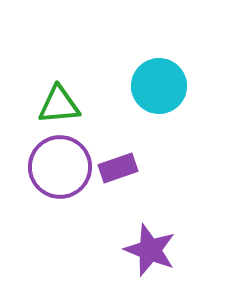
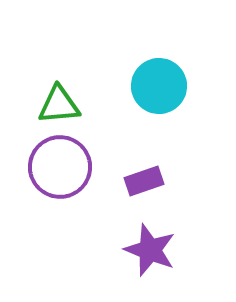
purple rectangle: moved 26 px right, 13 px down
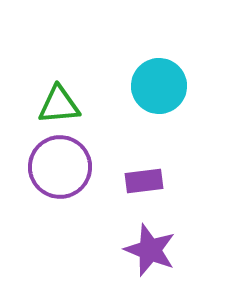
purple rectangle: rotated 12 degrees clockwise
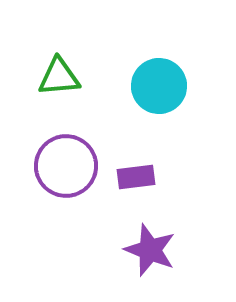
green triangle: moved 28 px up
purple circle: moved 6 px right, 1 px up
purple rectangle: moved 8 px left, 4 px up
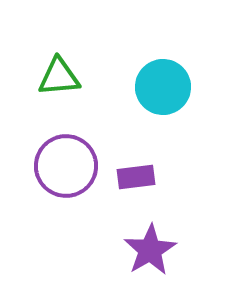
cyan circle: moved 4 px right, 1 px down
purple star: rotated 20 degrees clockwise
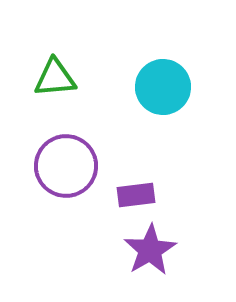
green triangle: moved 4 px left, 1 px down
purple rectangle: moved 18 px down
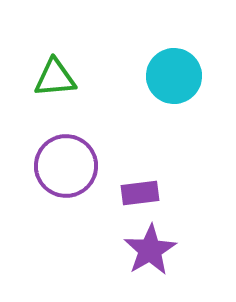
cyan circle: moved 11 px right, 11 px up
purple rectangle: moved 4 px right, 2 px up
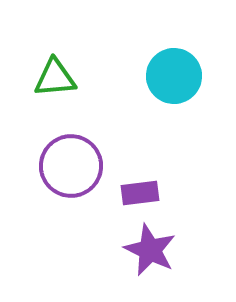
purple circle: moved 5 px right
purple star: rotated 16 degrees counterclockwise
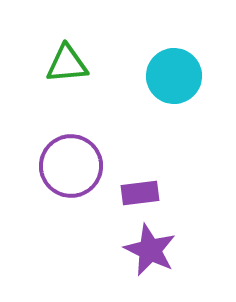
green triangle: moved 12 px right, 14 px up
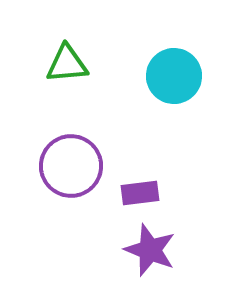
purple star: rotated 4 degrees counterclockwise
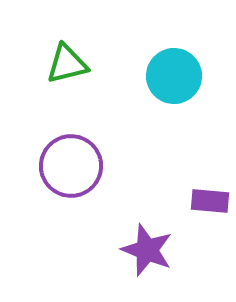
green triangle: rotated 9 degrees counterclockwise
purple rectangle: moved 70 px right, 8 px down; rotated 12 degrees clockwise
purple star: moved 3 px left
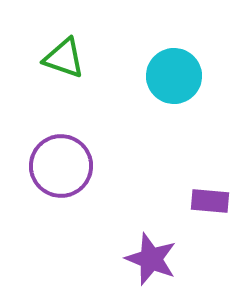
green triangle: moved 3 px left, 6 px up; rotated 33 degrees clockwise
purple circle: moved 10 px left
purple star: moved 4 px right, 9 px down
